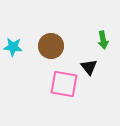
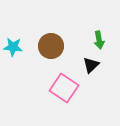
green arrow: moved 4 px left
black triangle: moved 2 px right, 2 px up; rotated 24 degrees clockwise
pink square: moved 4 px down; rotated 24 degrees clockwise
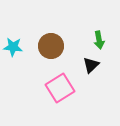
pink square: moved 4 px left; rotated 24 degrees clockwise
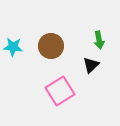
pink square: moved 3 px down
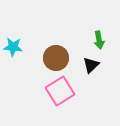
brown circle: moved 5 px right, 12 px down
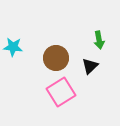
black triangle: moved 1 px left, 1 px down
pink square: moved 1 px right, 1 px down
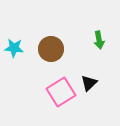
cyan star: moved 1 px right, 1 px down
brown circle: moved 5 px left, 9 px up
black triangle: moved 1 px left, 17 px down
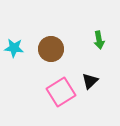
black triangle: moved 1 px right, 2 px up
